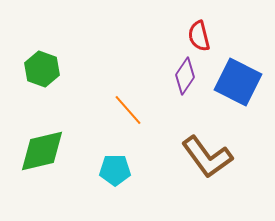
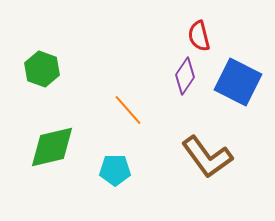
green diamond: moved 10 px right, 4 px up
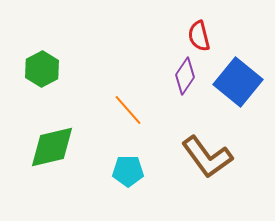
green hexagon: rotated 12 degrees clockwise
blue square: rotated 12 degrees clockwise
cyan pentagon: moved 13 px right, 1 px down
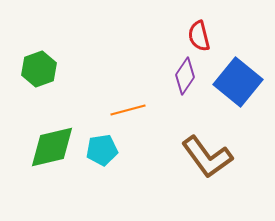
green hexagon: moved 3 px left; rotated 8 degrees clockwise
orange line: rotated 64 degrees counterclockwise
cyan pentagon: moved 26 px left, 21 px up; rotated 8 degrees counterclockwise
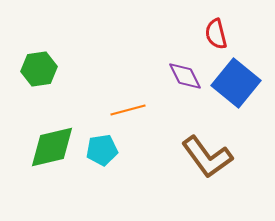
red semicircle: moved 17 px right, 2 px up
green hexagon: rotated 12 degrees clockwise
purple diamond: rotated 60 degrees counterclockwise
blue square: moved 2 px left, 1 px down
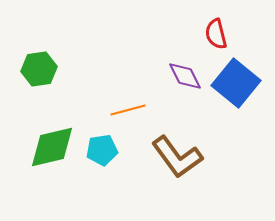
brown L-shape: moved 30 px left
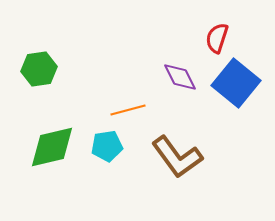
red semicircle: moved 1 px right, 4 px down; rotated 32 degrees clockwise
purple diamond: moved 5 px left, 1 px down
cyan pentagon: moved 5 px right, 4 px up
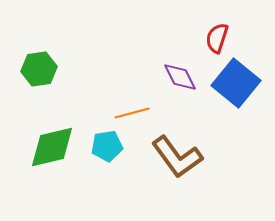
orange line: moved 4 px right, 3 px down
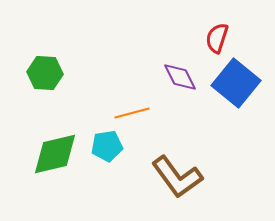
green hexagon: moved 6 px right, 4 px down; rotated 12 degrees clockwise
green diamond: moved 3 px right, 7 px down
brown L-shape: moved 20 px down
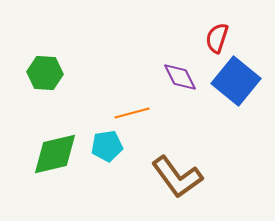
blue square: moved 2 px up
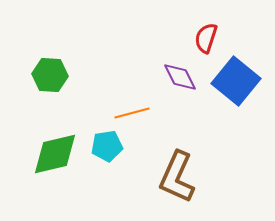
red semicircle: moved 11 px left
green hexagon: moved 5 px right, 2 px down
brown L-shape: rotated 60 degrees clockwise
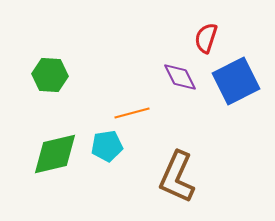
blue square: rotated 24 degrees clockwise
